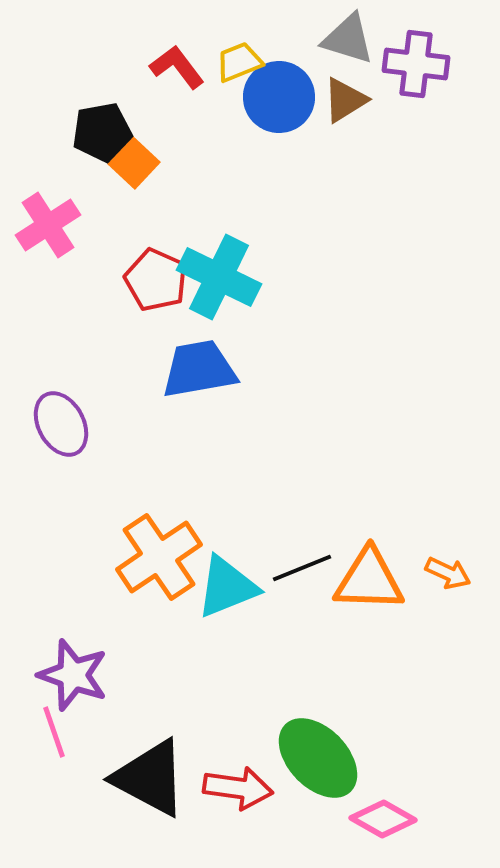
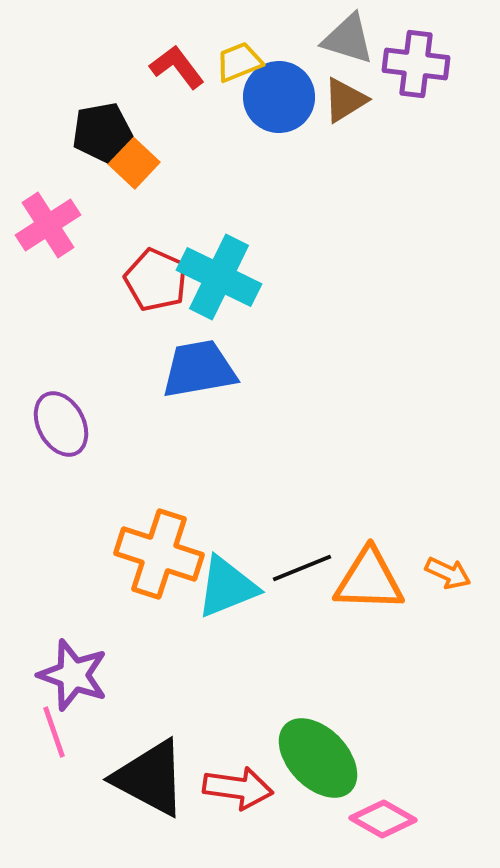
orange cross: moved 3 px up; rotated 38 degrees counterclockwise
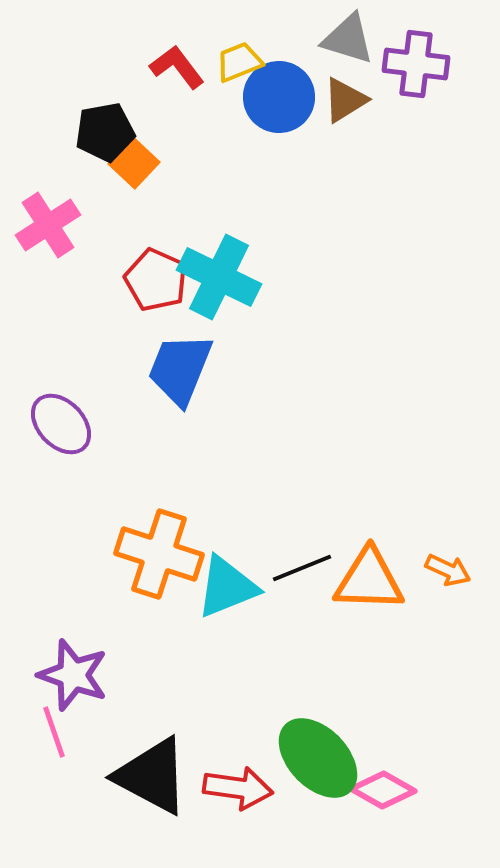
black pentagon: moved 3 px right
blue trapezoid: moved 19 px left; rotated 58 degrees counterclockwise
purple ellipse: rotated 16 degrees counterclockwise
orange arrow: moved 3 px up
black triangle: moved 2 px right, 2 px up
pink diamond: moved 29 px up
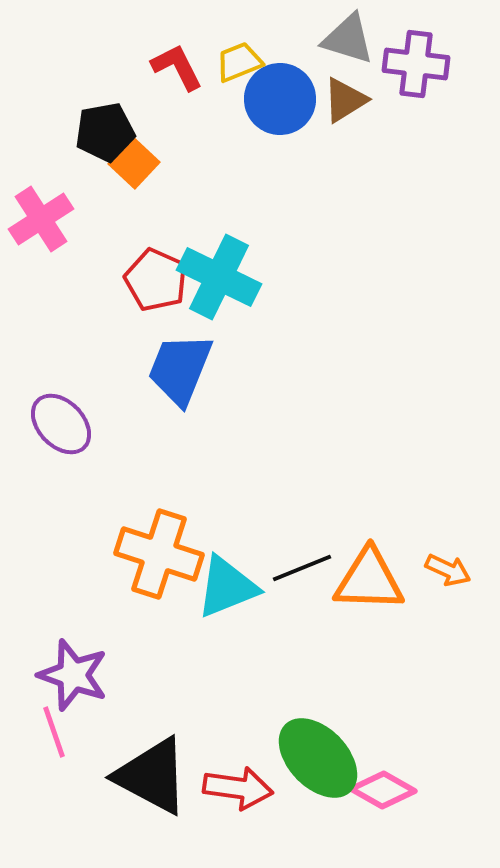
red L-shape: rotated 10 degrees clockwise
blue circle: moved 1 px right, 2 px down
pink cross: moved 7 px left, 6 px up
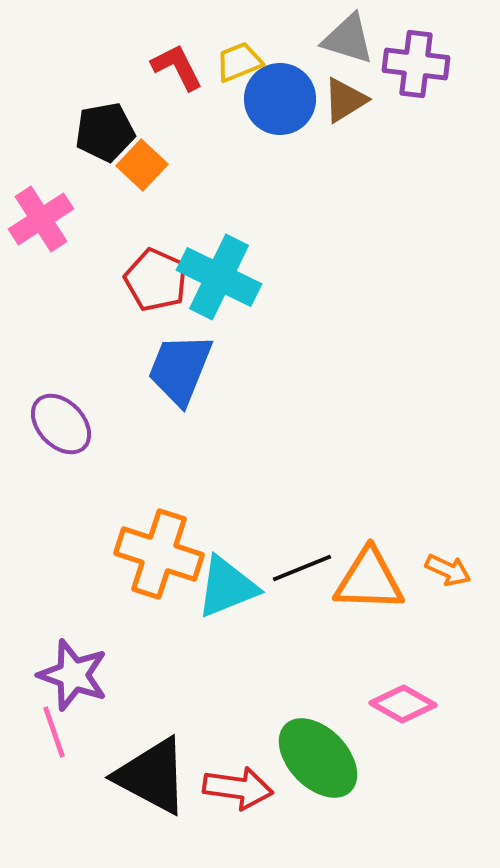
orange square: moved 8 px right, 2 px down
pink diamond: moved 20 px right, 86 px up
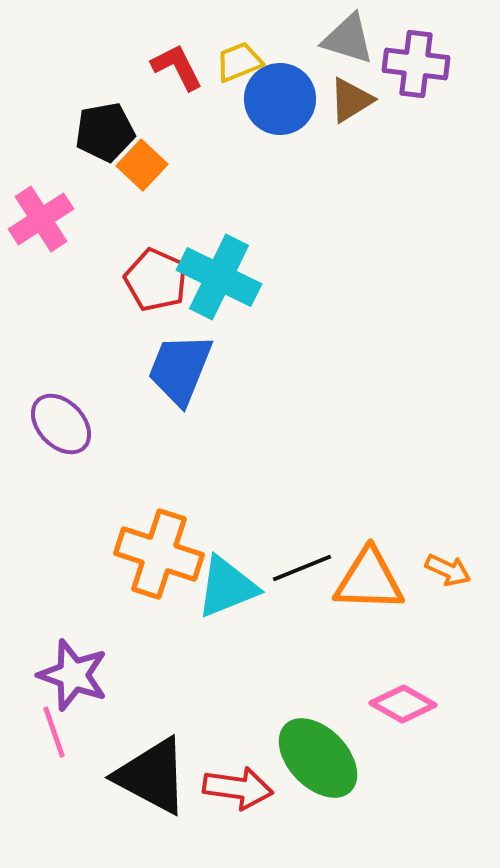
brown triangle: moved 6 px right
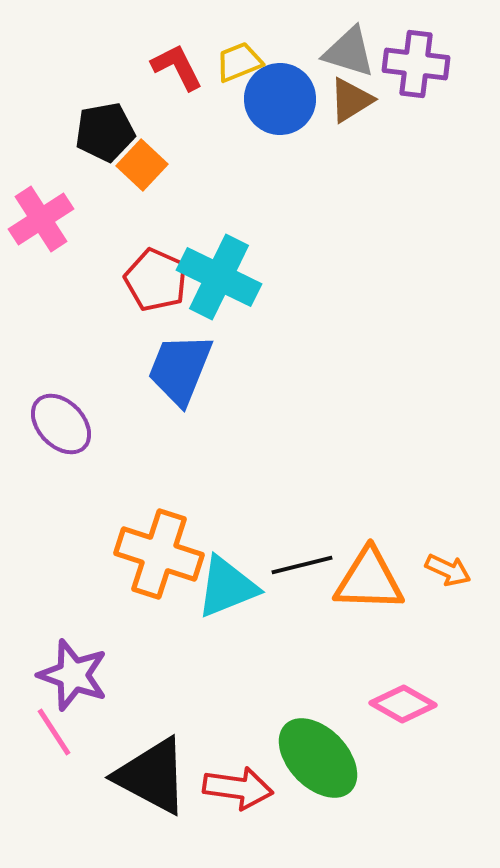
gray triangle: moved 1 px right, 13 px down
black line: moved 3 px up; rotated 8 degrees clockwise
pink line: rotated 14 degrees counterclockwise
